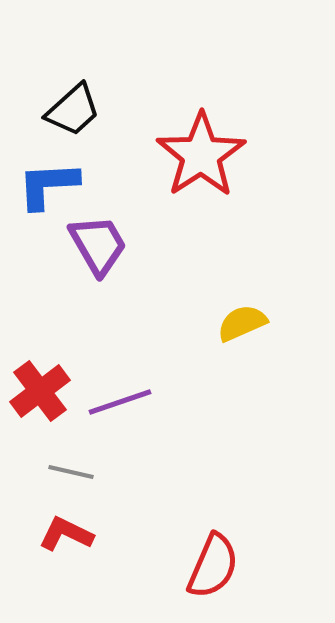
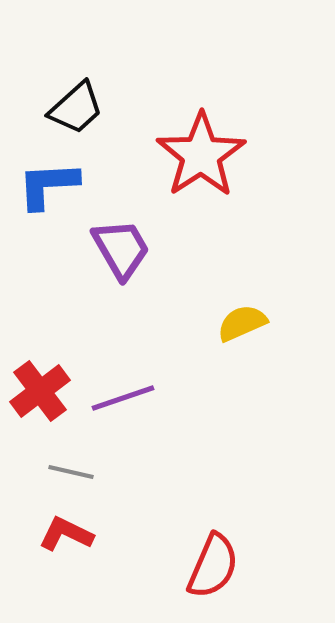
black trapezoid: moved 3 px right, 2 px up
purple trapezoid: moved 23 px right, 4 px down
purple line: moved 3 px right, 4 px up
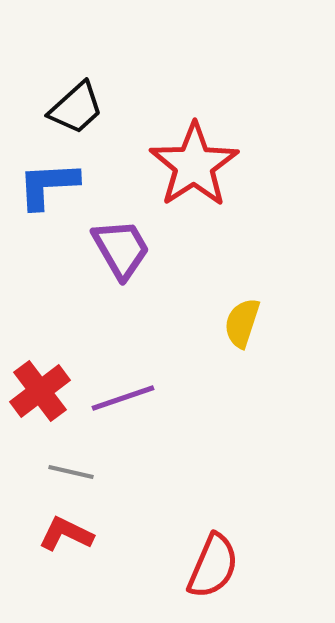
red star: moved 7 px left, 10 px down
yellow semicircle: rotated 48 degrees counterclockwise
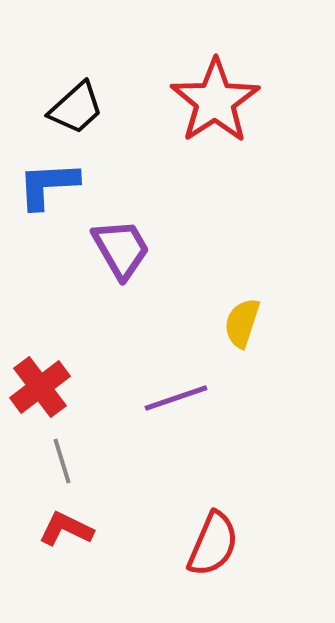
red star: moved 21 px right, 64 px up
red cross: moved 4 px up
purple line: moved 53 px right
gray line: moved 9 px left, 11 px up; rotated 60 degrees clockwise
red L-shape: moved 5 px up
red semicircle: moved 22 px up
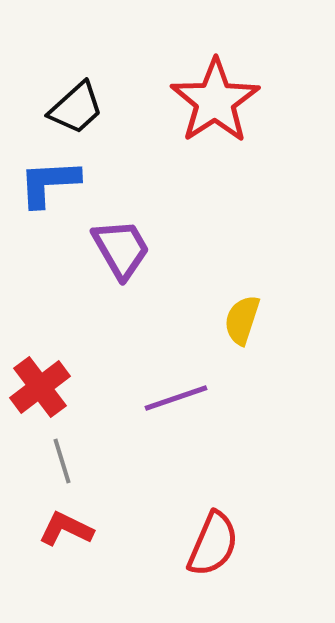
blue L-shape: moved 1 px right, 2 px up
yellow semicircle: moved 3 px up
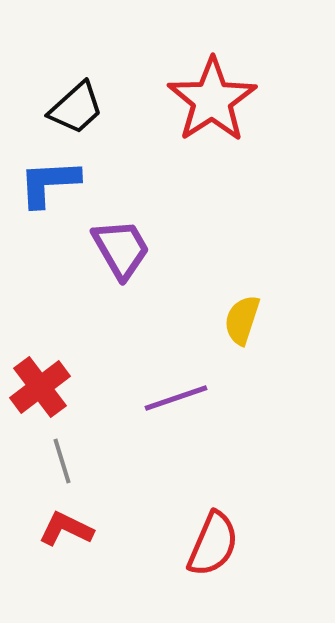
red star: moved 3 px left, 1 px up
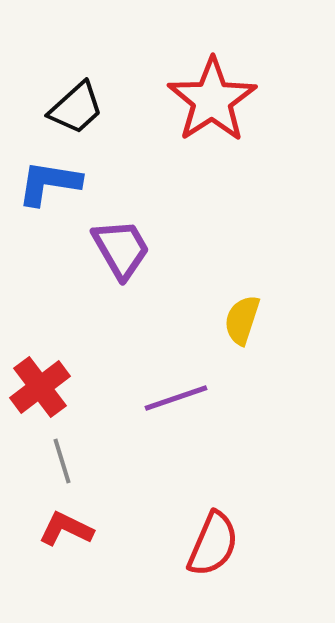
blue L-shape: rotated 12 degrees clockwise
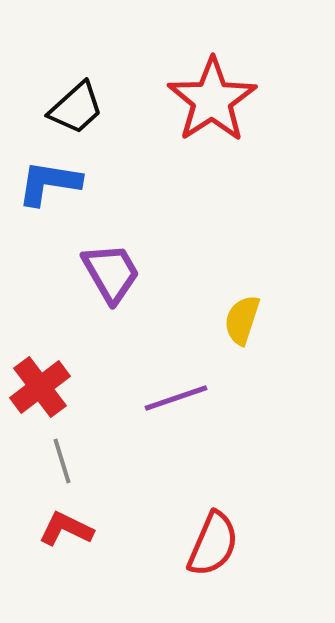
purple trapezoid: moved 10 px left, 24 px down
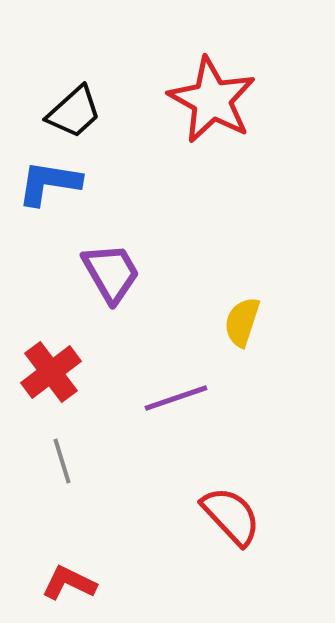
red star: rotated 10 degrees counterclockwise
black trapezoid: moved 2 px left, 4 px down
yellow semicircle: moved 2 px down
red cross: moved 11 px right, 15 px up
red L-shape: moved 3 px right, 54 px down
red semicircle: moved 18 px right, 28 px up; rotated 66 degrees counterclockwise
